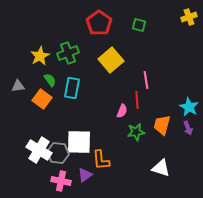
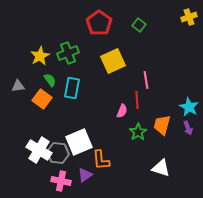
green square: rotated 24 degrees clockwise
yellow square: moved 2 px right, 1 px down; rotated 15 degrees clockwise
green star: moved 2 px right; rotated 24 degrees counterclockwise
white square: rotated 24 degrees counterclockwise
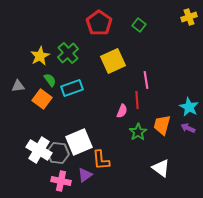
green cross: rotated 20 degrees counterclockwise
cyan rectangle: rotated 60 degrees clockwise
purple arrow: rotated 136 degrees clockwise
white triangle: rotated 18 degrees clockwise
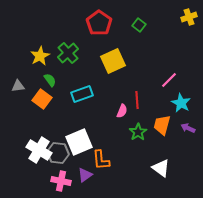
pink line: moved 23 px right; rotated 54 degrees clockwise
cyan rectangle: moved 10 px right, 6 px down
cyan star: moved 8 px left, 4 px up
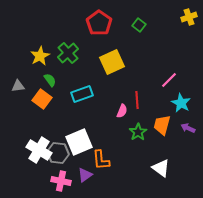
yellow square: moved 1 px left, 1 px down
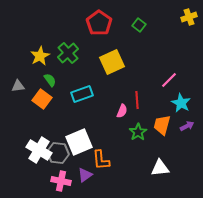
purple arrow: moved 1 px left, 2 px up; rotated 128 degrees clockwise
white triangle: moved 1 px left; rotated 42 degrees counterclockwise
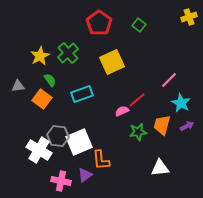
red line: rotated 54 degrees clockwise
pink semicircle: rotated 136 degrees counterclockwise
green star: rotated 24 degrees clockwise
gray hexagon: moved 17 px up
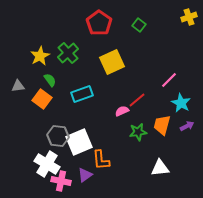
white cross: moved 8 px right, 14 px down
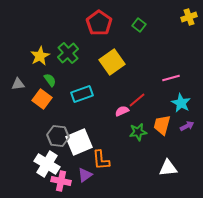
yellow square: rotated 10 degrees counterclockwise
pink line: moved 2 px right, 2 px up; rotated 30 degrees clockwise
gray triangle: moved 2 px up
white triangle: moved 8 px right
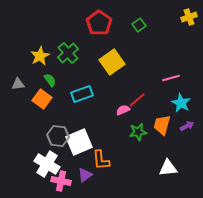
green square: rotated 16 degrees clockwise
pink semicircle: moved 1 px right, 1 px up
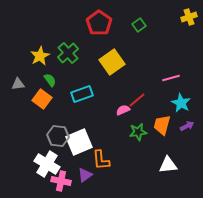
white triangle: moved 3 px up
